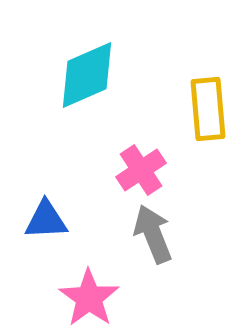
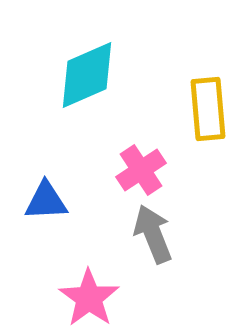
blue triangle: moved 19 px up
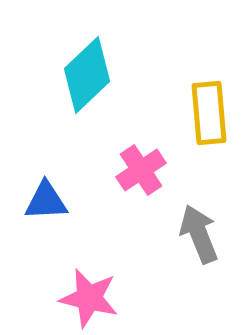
cyan diamond: rotated 20 degrees counterclockwise
yellow rectangle: moved 1 px right, 4 px down
gray arrow: moved 46 px right
pink star: rotated 22 degrees counterclockwise
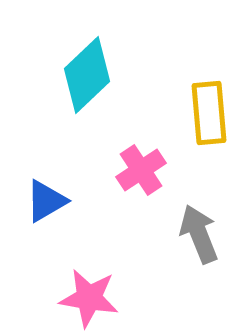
blue triangle: rotated 27 degrees counterclockwise
pink star: rotated 4 degrees counterclockwise
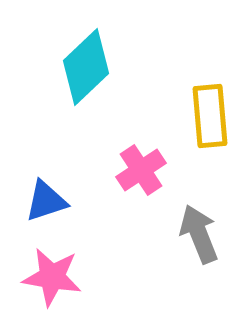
cyan diamond: moved 1 px left, 8 px up
yellow rectangle: moved 1 px right, 3 px down
blue triangle: rotated 12 degrees clockwise
pink star: moved 37 px left, 21 px up
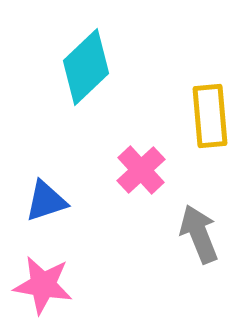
pink cross: rotated 9 degrees counterclockwise
pink star: moved 9 px left, 8 px down
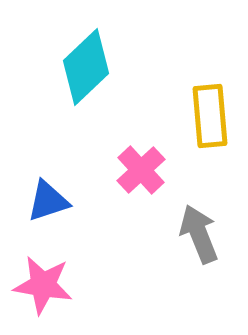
blue triangle: moved 2 px right
